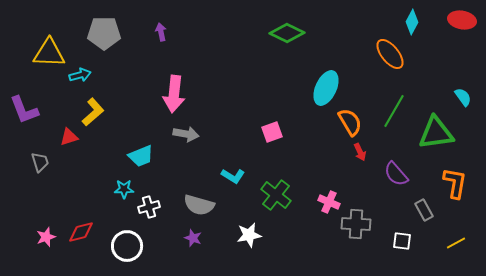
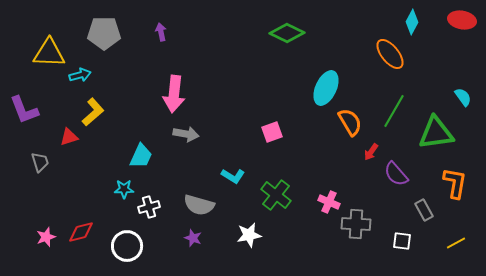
red arrow: moved 11 px right; rotated 60 degrees clockwise
cyan trapezoid: rotated 44 degrees counterclockwise
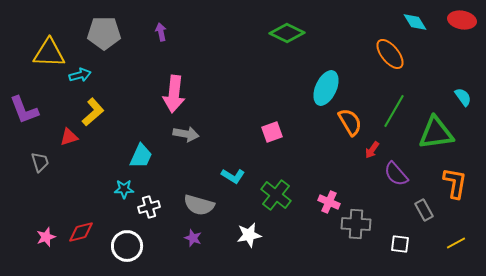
cyan diamond: moved 3 px right; rotated 60 degrees counterclockwise
red arrow: moved 1 px right, 2 px up
white square: moved 2 px left, 3 px down
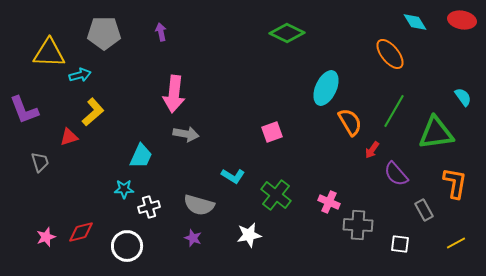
gray cross: moved 2 px right, 1 px down
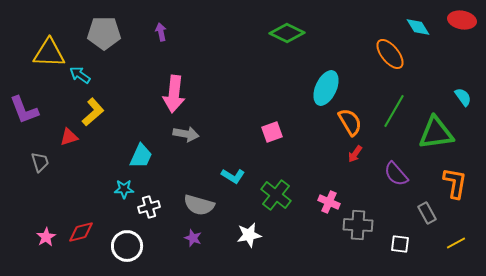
cyan diamond: moved 3 px right, 5 px down
cyan arrow: rotated 130 degrees counterclockwise
red arrow: moved 17 px left, 4 px down
gray rectangle: moved 3 px right, 3 px down
pink star: rotated 12 degrees counterclockwise
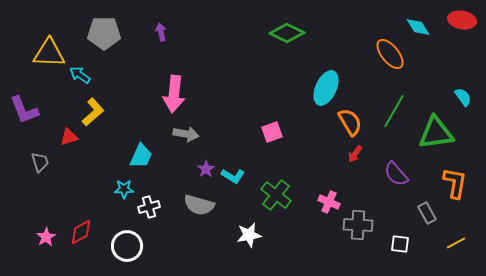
red diamond: rotated 16 degrees counterclockwise
purple star: moved 13 px right, 69 px up; rotated 18 degrees clockwise
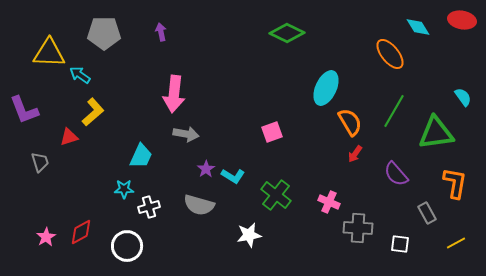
gray cross: moved 3 px down
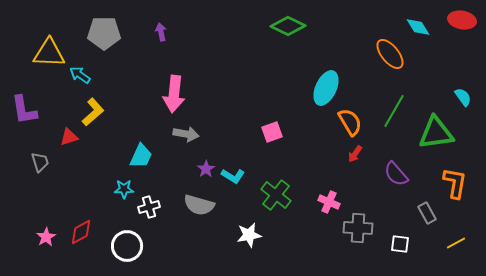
green diamond: moved 1 px right, 7 px up
purple L-shape: rotated 12 degrees clockwise
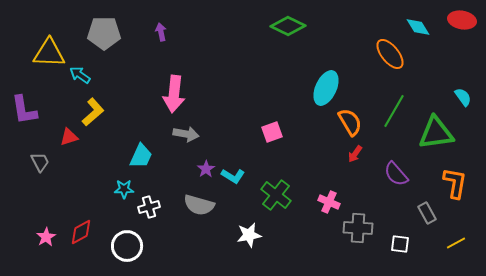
gray trapezoid: rotated 10 degrees counterclockwise
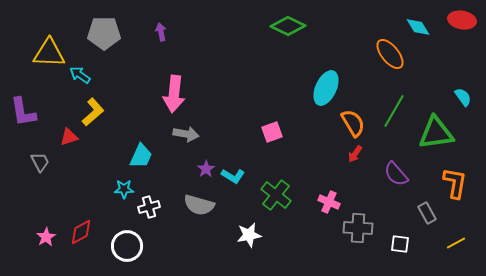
purple L-shape: moved 1 px left, 2 px down
orange semicircle: moved 3 px right, 1 px down
